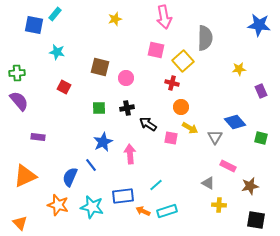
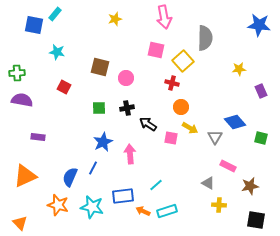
purple semicircle at (19, 101): moved 3 px right, 1 px up; rotated 40 degrees counterclockwise
blue line at (91, 165): moved 2 px right, 3 px down; rotated 64 degrees clockwise
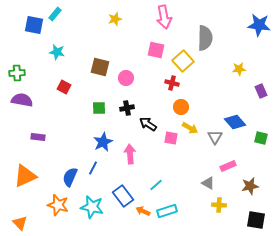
pink rectangle at (228, 166): rotated 49 degrees counterclockwise
blue rectangle at (123, 196): rotated 60 degrees clockwise
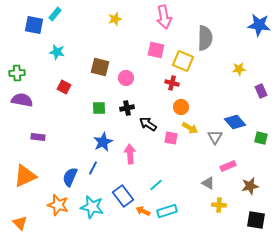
yellow square at (183, 61): rotated 25 degrees counterclockwise
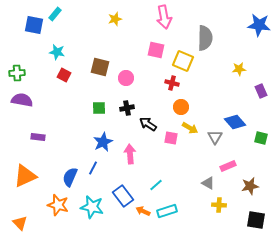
red square at (64, 87): moved 12 px up
